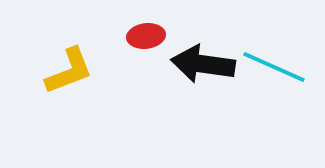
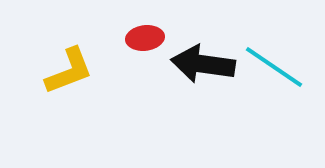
red ellipse: moved 1 px left, 2 px down
cyan line: rotated 10 degrees clockwise
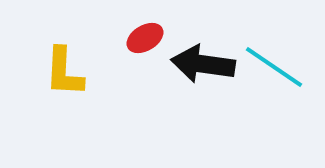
red ellipse: rotated 24 degrees counterclockwise
yellow L-shape: moved 5 px left, 1 px down; rotated 114 degrees clockwise
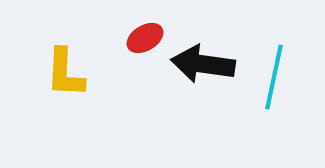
cyan line: moved 10 px down; rotated 68 degrees clockwise
yellow L-shape: moved 1 px right, 1 px down
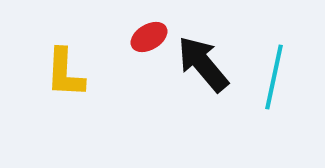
red ellipse: moved 4 px right, 1 px up
black arrow: rotated 42 degrees clockwise
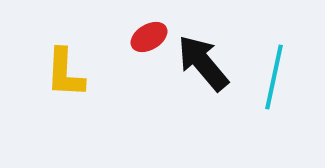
black arrow: moved 1 px up
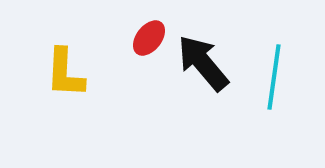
red ellipse: moved 1 px down; rotated 21 degrees counterclockwise
cyan line: rotated 4 degrees counterclockwise
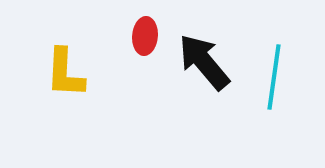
red ellipse: moved 4 px left, 2 px up; rotated 33 degrees counterclockwise
black arrow: moved 1 px right, 1 px up
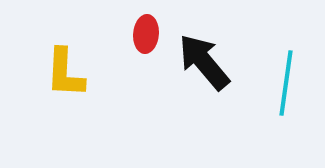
red ellipse: moved 1 px right, 2 px up
cyan line: moved 12 px right, 6 px down
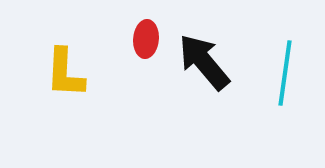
red ellipse: moved 5 px down
cyan line: moved 1 px left, 10 px up
